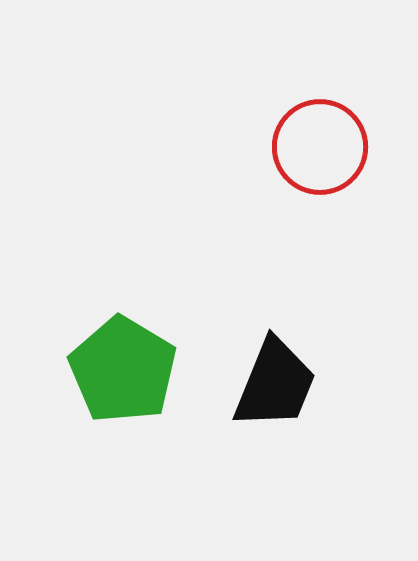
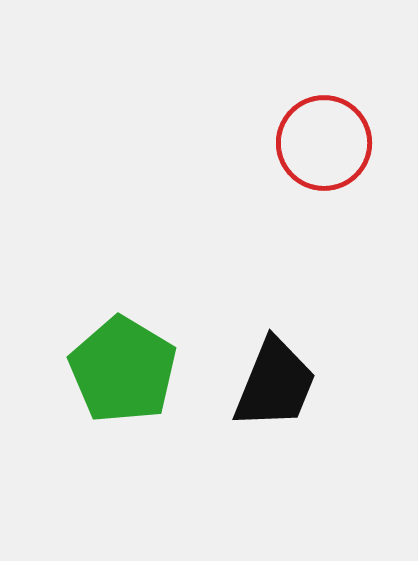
red circle: moved 4 px right, 4 px up
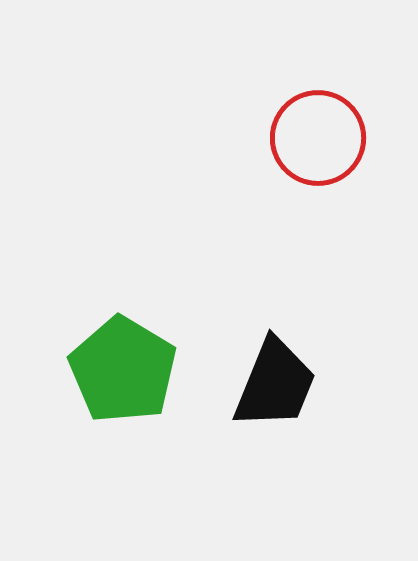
red circle: moved 6 px left, 5 px up
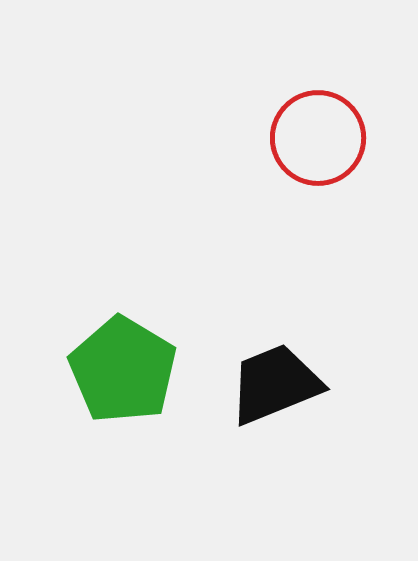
black trapezoid: rotated 134 degrees counterclockwise
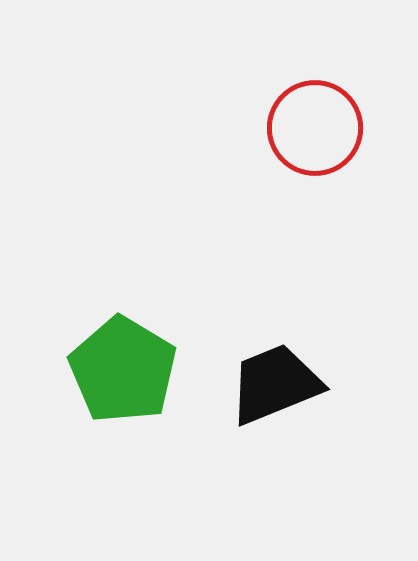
red circle: moved 3 px left, 10 px up
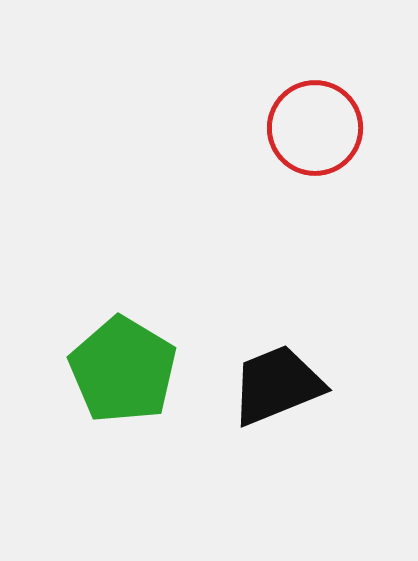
black trapezoid: moved 2 px right, 1 px down
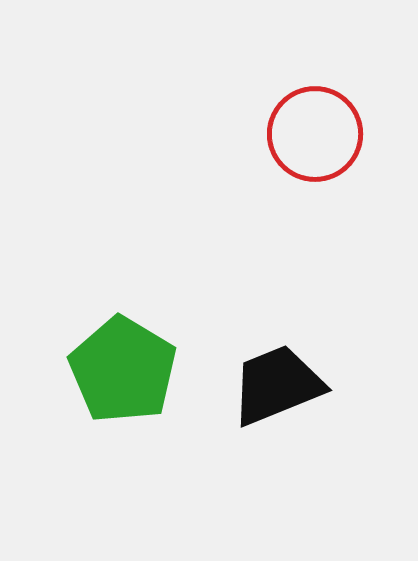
red circle: moved 6 px down
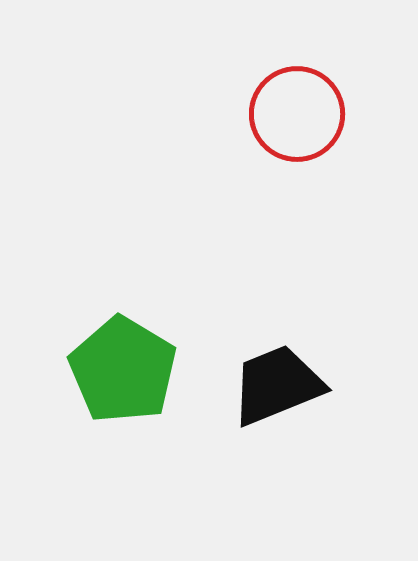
red circle: moved 18 px left, 20 px up
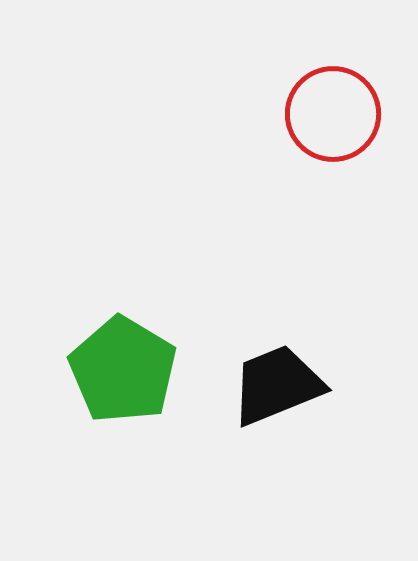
red circle: moved 36 px right
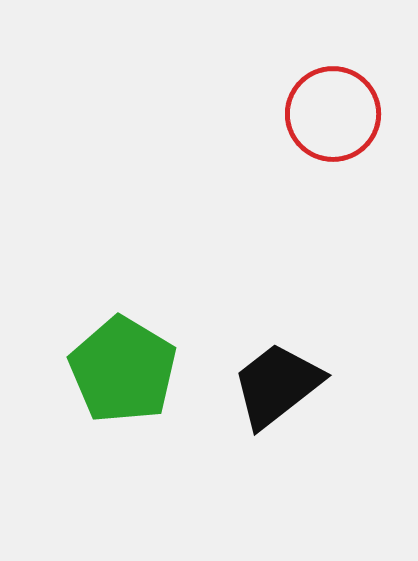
black trapezoid: rotated 16 degrees counterclockwise
